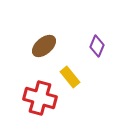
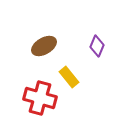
brown ellipse: rotated 10 degrees clockwise
yellow rectangle: moved 1 px left
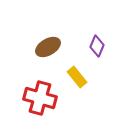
brown ellipse: moved 4 px right, 1 px down
yellow rectangle: moved 8 px right
